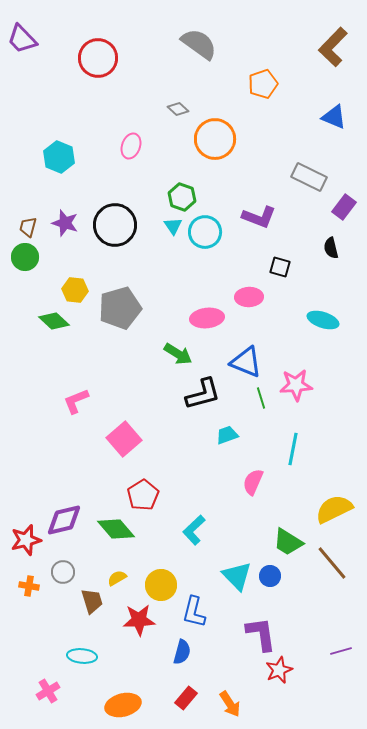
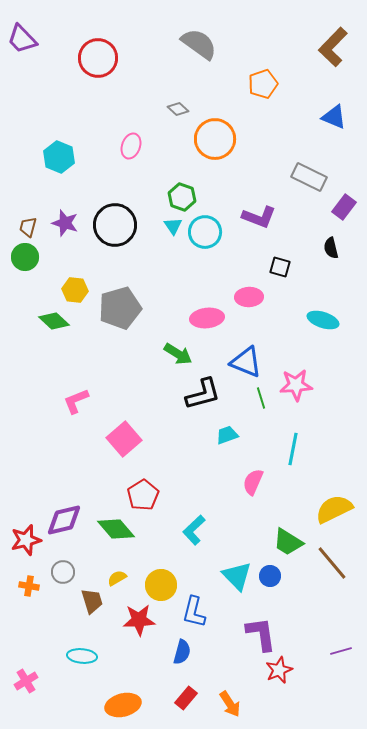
pink cross at (48, 691): moved 22 px left, 10 px up
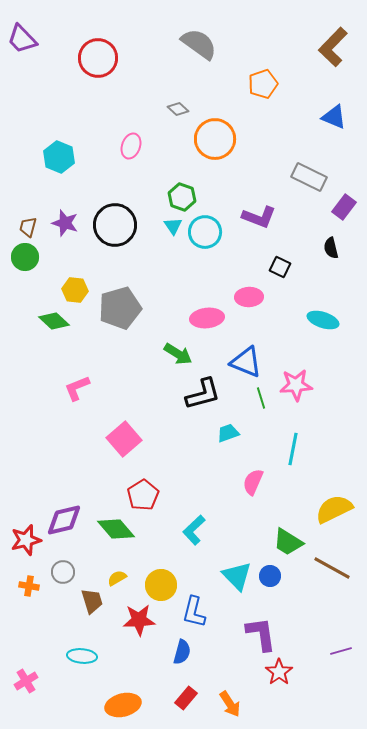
black square at (280, 267): rotated 10 degrees clockwise
pink L-shape at (76, 401): moved 1 px right, 13 px up
cyan trapezoid at (227, 435): moved 1 px right, 2 px up
brown line at (332, 563): moved 5 px down; rotated 21 degrees counterclockwise
red star at (279, 670): moved 2 px down; rotated 12 degrees counterclockwise
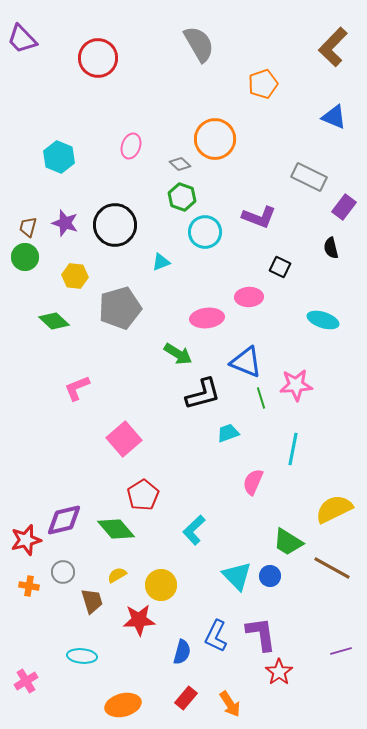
gray semicircle at (199, 44): rotated 24 degrees clockwise
gray diamond at (178, 109): moved 2 px right, 55 px down
cyan triangle at (173, 226): moved 12 px left, 36 px down; rotated 42 degrees clockwise
yellow hexagon at (75, 290): moved 14 px up
yellow semicircle at (117, 578): moved 3 px up
blue L-shape at (194, 612): moved 22 px right, 24 px down; rotated 12 degrees clockwise
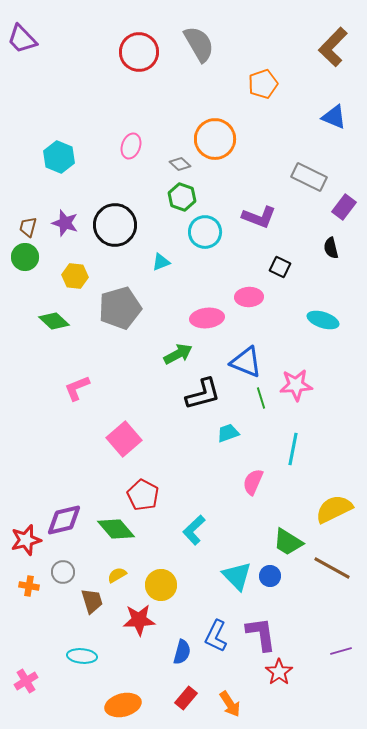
red circle at (98, 58): moved 41 px right, 6 px up
green arrow at (178, 354): rotated 60 degrees counterclockwise
red pentagon at (143, 495): rotated 12 degrees counterclockwise
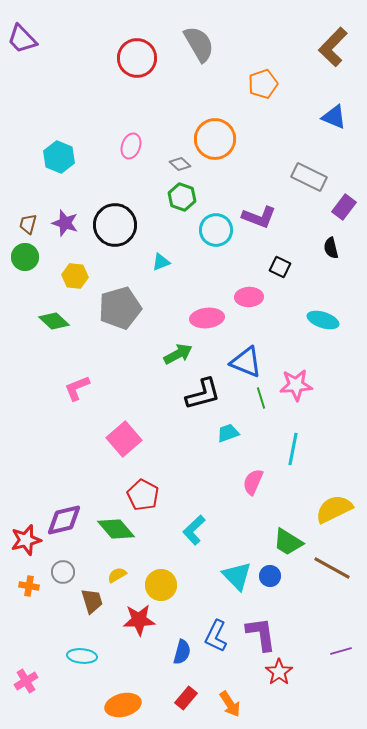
red circle at (139, 52): moved 2 px left, 6 px down
brown trapezoid at (28, 227): moved 3 px up
cyan circle at (205, 232): moved 11 px right, 2 px up
